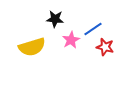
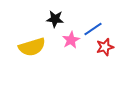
red star: rotated 30 degrees counterclockwise
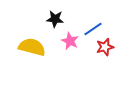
pink star: moved 1 px left, 1 px down; rotated 18 degrees counterclockwise
yellow semicircle: rotated 148 degrees counterclockwise
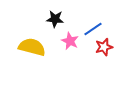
red star: moved 1 px left
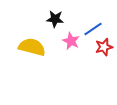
pink star: moved 1 px right
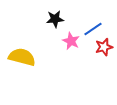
black star: rotated 12 degrees counterclockwise
yellow semicircle: moved 10 px left, 10 px down
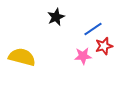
black star: moved 1 px right, 2 px up; rotated 18 degrees counterclockwise
pink star: moved 12 px right, 15 px down; rotated 30 degrees counterclockwise
red star: moved 1 px up
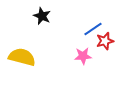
black star: moved 14 px left, 1 px up; rotated 24 degrees counterclockwise
red star: moved 1 px right, 5 px up
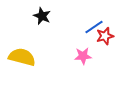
blue line: moved 1 px right, 2 px up
red star: moved 5 px up
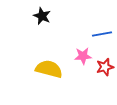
blue line: moved 8 px right, 7 px down; rotated 24 degrees clockwise
red star: moved 31 px down
yellow semicircle: moved 27 px right, 12 px down
